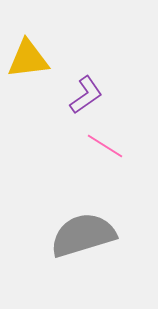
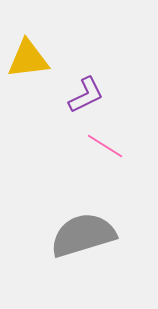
purple L-shape: rotated 9 degrees clockwise
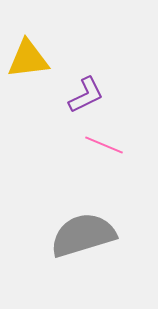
pink line: moved 1 px left, 1 px up; rotated 9 degrees counterclockwise
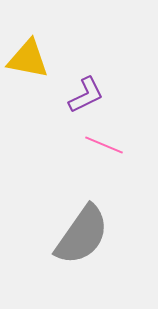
yellow triangle: rotated 18 degrees clockwise
gray semicircle: moved 1 px left; rotated 142 degrees clockwise
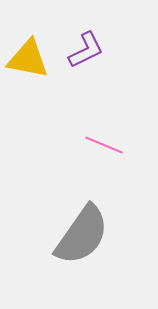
purple L-shape: moved 45 px up
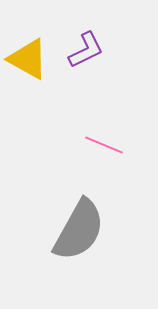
yellow triangle: rotated 18 degrees clockwise
gray semicircle: moved 3 px left, 5 px up; rotated 6 degrees counterclockwise
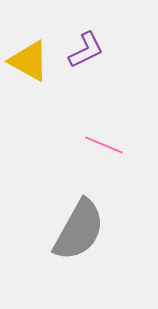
yellow triangle: moved 1 px right, 2 px down
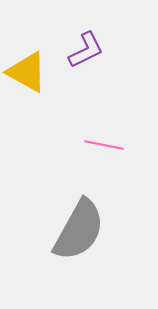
yellow triangle: moved 2 px left, 11 px down
pink line: rotated 12 degrees counterclockwise
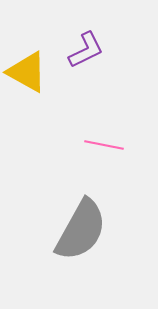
gray semicircle: moved 2 px right
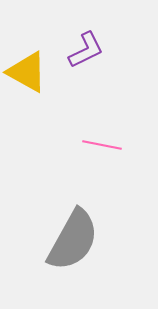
pink line: moved 2 px left
gray semicircle: moved 8 px left, 10 px down
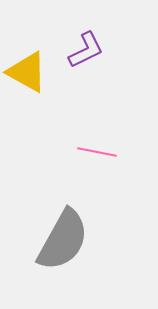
pink line: moved 5 px left, 7 px down
gray semicircle: moved 10 px left
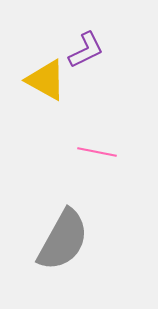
yellow triangle: moved 19 px right, 8 px down
